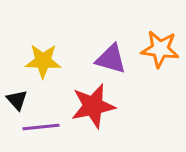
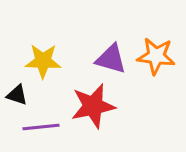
orange star: moved 4 px left, 7 px down
black triangle: moved 5 px up; rotated 30 degrees counterclockwise
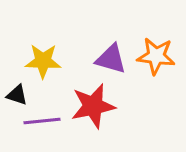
purple line: moved 1 px right, 6 px up
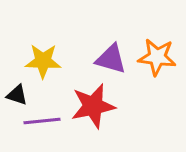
orange star: moved 1 px right, 1 px down
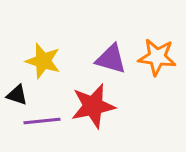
yellow star: rotated 15 degrees clockwise
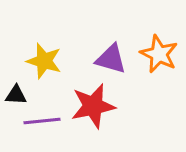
orange star: moved 2 px right, 3 px up; rotated 18 degrees clockwise
yellow star: moved 1 px right
black triangle: moved 1 px left; rotated 15 degrees counterclockwise
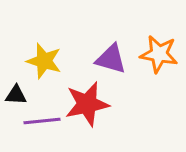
orange star: rotated 15 degrees counterclockwise
red star: moved 6 px left, 2 px up
